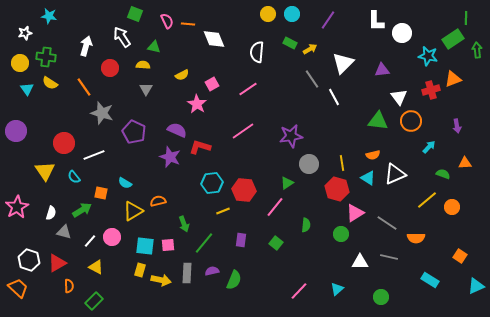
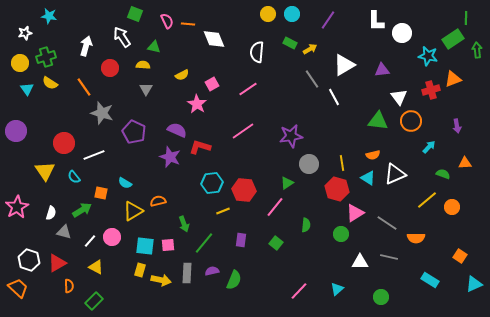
green cross at (46, 57): rotated 24 degrees counterclockwise
white triangle at (343, 63): moved 1 px right, 2 px down; rotated 15 degrees clockwise
cyan triangle at (476, 286): moved 2 px left, 2 px up
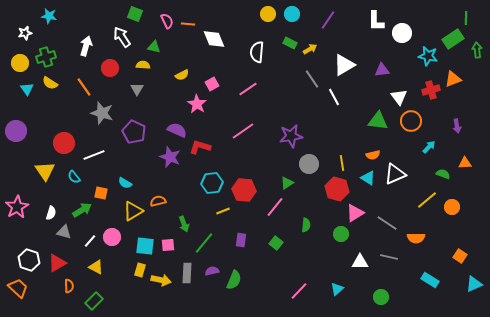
gray triangle at (146, 89): moved 9 px left
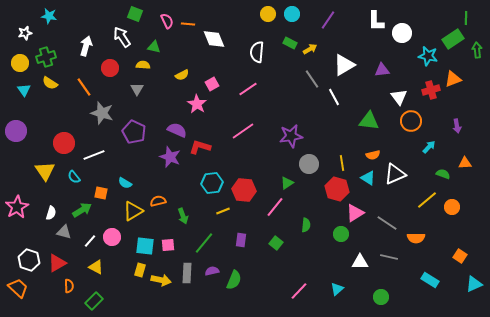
cyan triangle at (27, 89): moved 3 px left, 1 px down
green triangle at (378, 121): moved 9 px left
green arrow at (184, 224): moved 1 px left, 8 px up
